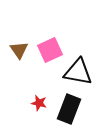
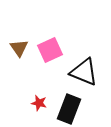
brown triangle: moved 2 px up
black triangle: moved 6 px right; rotated 12 degrees clockwise
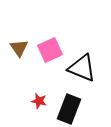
black triangle: moved 2 px left, 4 px up
red star: moved 2 px up
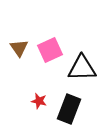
black triangle: rotated 24 degrees counterclockwise
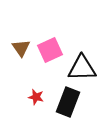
brown triangle: moved 2 px right
red star: moved 3 px left, 4 px up
black rectangle: moved 1 px left, 7 px up
